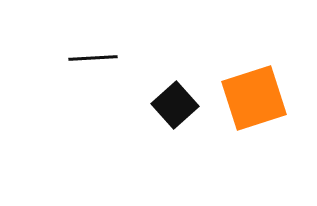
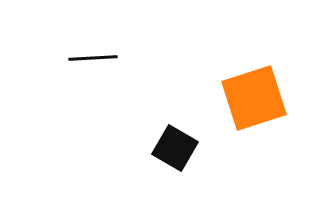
black square: moved 43 px down; rotated 18 degrees counterclockwise
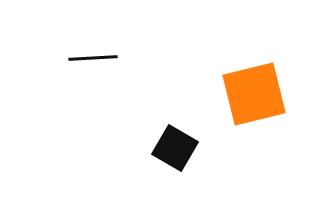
orange square: moved 4 px up; rotated 4 degrees clockwise
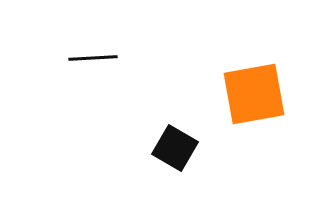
orange square: rotated 4 degrees clockwise
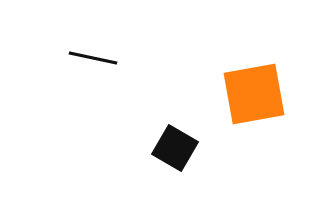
black line: rotated 15 degrees clockwise
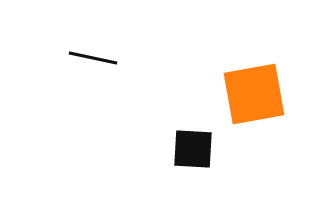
black square: moved 18 px right, 1 px down; rotated 27 degrees counterclockwise
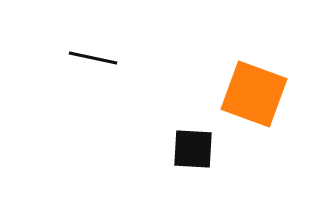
orange square: rotated 30 degrees clockwise
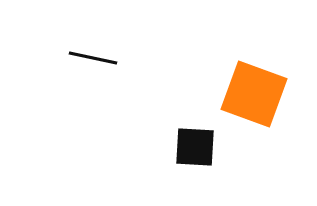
black square: moved 2 px right, 2 px up
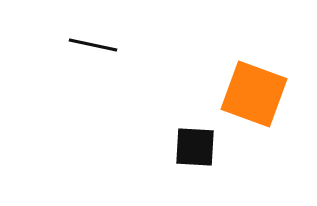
black line: moved 13 px up
